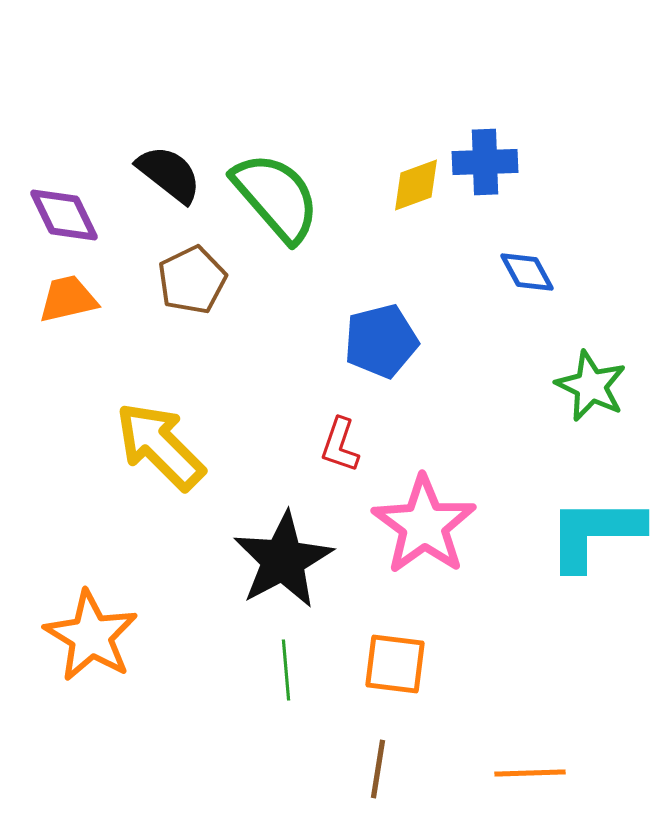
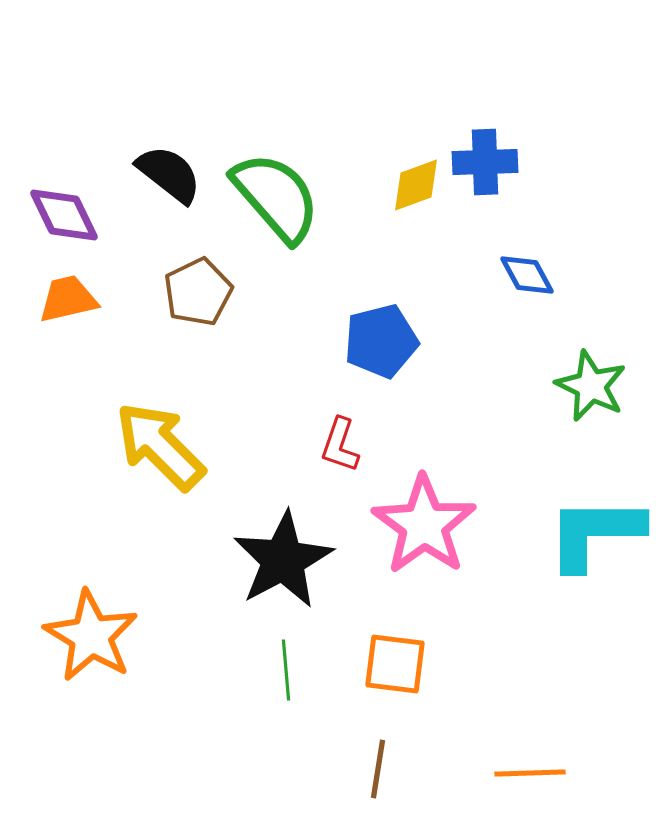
blue diamond: moved 3 px down
brown pentagon: moved 6 px right, 12 px down
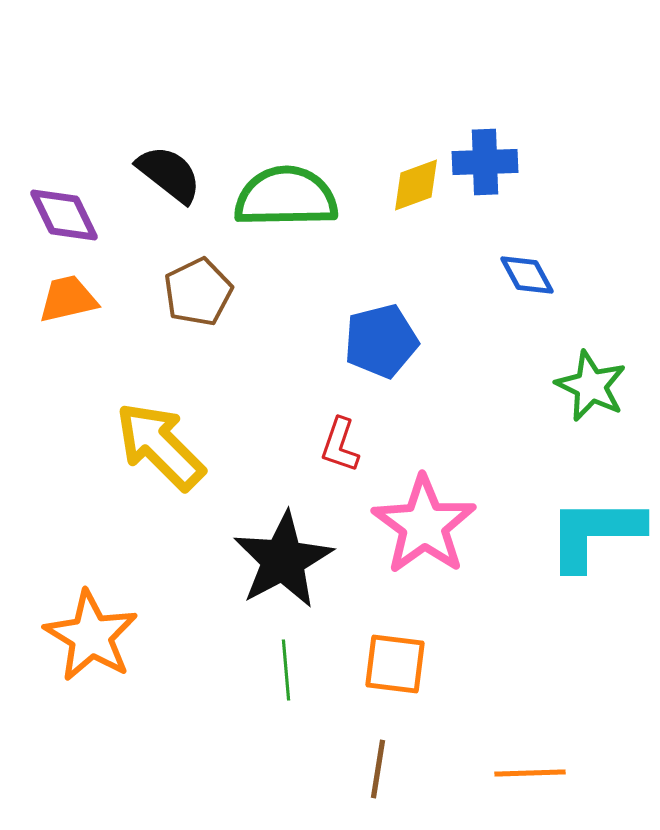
green semicircle: moved 10 px right; rotated 50 degrees counterclockwise
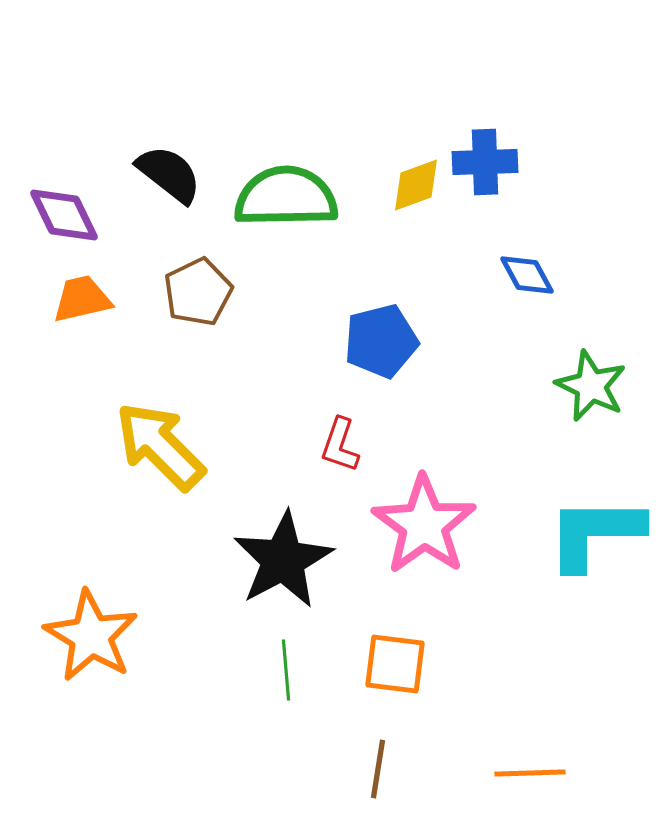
orange trapezoid: moved 14 px right
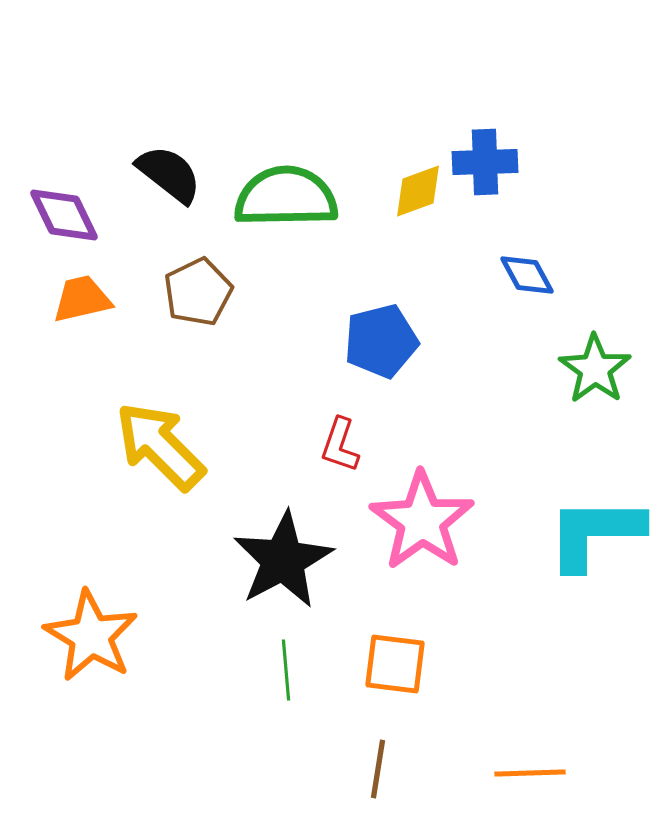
yellow diamond: moved 2 px right, 6 px down
green star: moved 4 px right, 17 px up; rotated 10 degrees clockwise
pink star: moved 2 px left, 4 px up
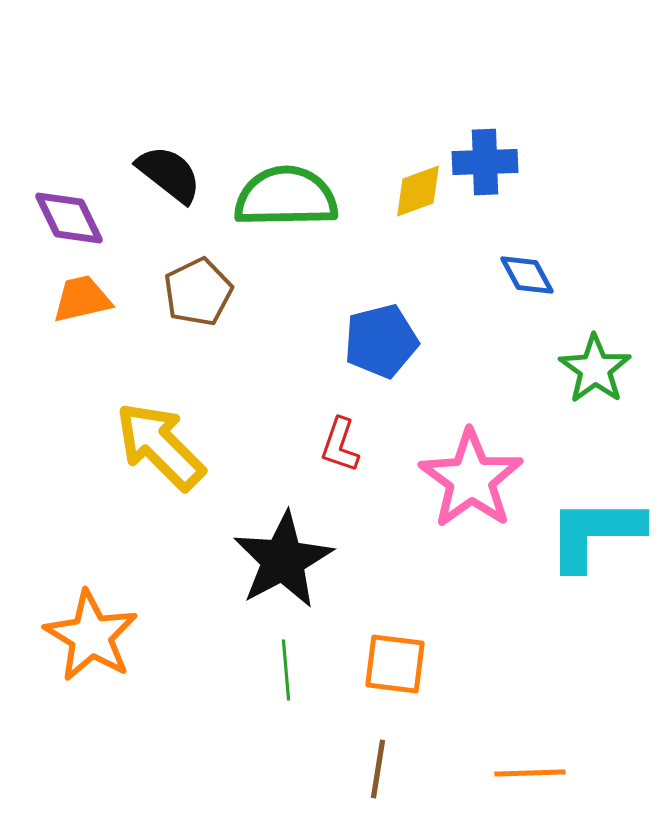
purple diamond: moved 5 px right, 3 px down
pink star: moved 49 px right, 42 px up
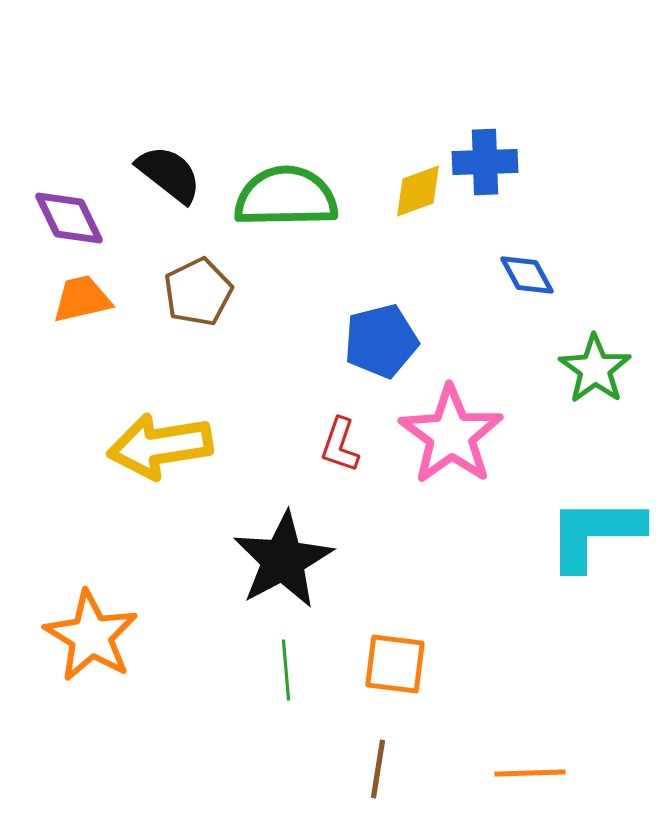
yellow arrow: rotated 54 degrees counterclockwise
pink star: moved 20 px left, 44 px up
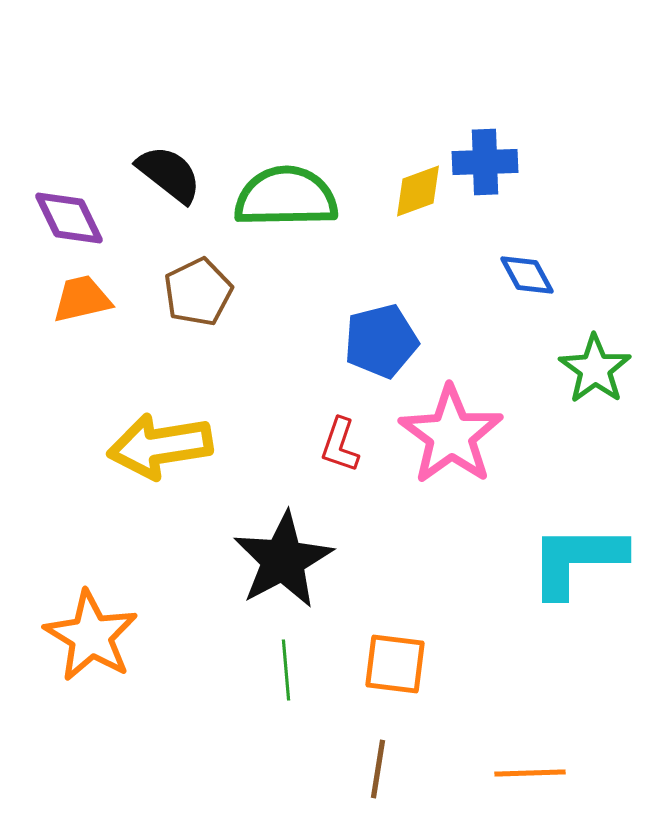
cyan L-shape: moved 18 px left, 27 px down
